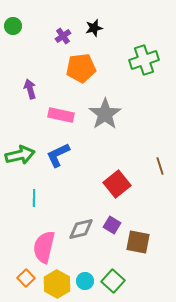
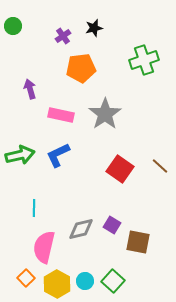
brown line: rotated 30 degrees counterclockwise
red square: moved 3 px right, 15 px up; rotated 16 degrees counterclockwise
cyan line: moved 10 px down
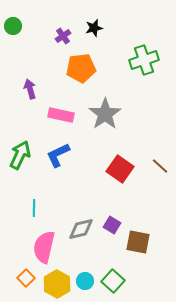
green arrow: rotated 52 degrees counterclockwise
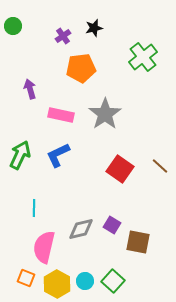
green cross: moved 1 px left, 3 px up; rotated 20 degrees counterclockwise
orange square: rotated 24 degrees counterclockwise
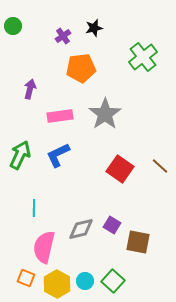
purple arrow: rotated 30 degrees clockwise
pink rectangle: moved 1 px left, 1 px down; rotated 20 degrees counterclockwise
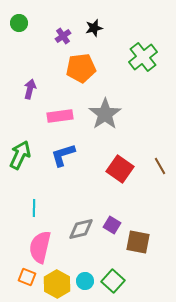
green circle: moved 6 px right, 3 px up
blue L-shape: moved 5 px right; rotated 8 degrees clockwise
brown line: rotated 18 degrees clockwise
pink semicircle: moved 4 px left
orange square: moved 1 px right, 1 px up
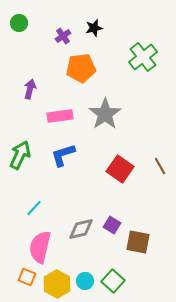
cyan line: rotated 42 degrees clockwise
